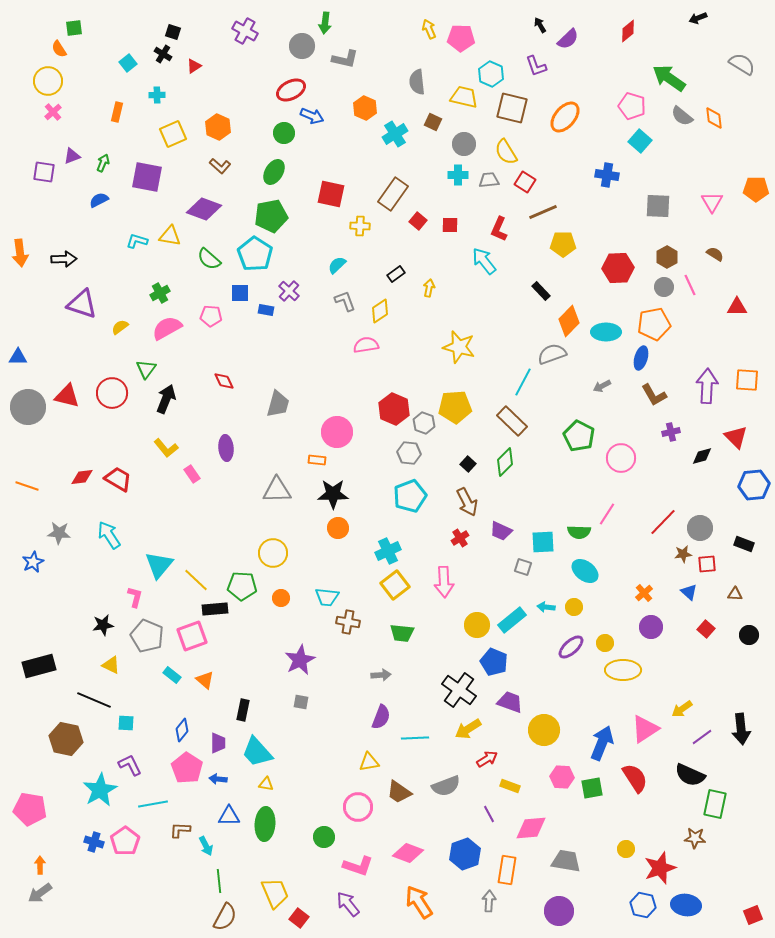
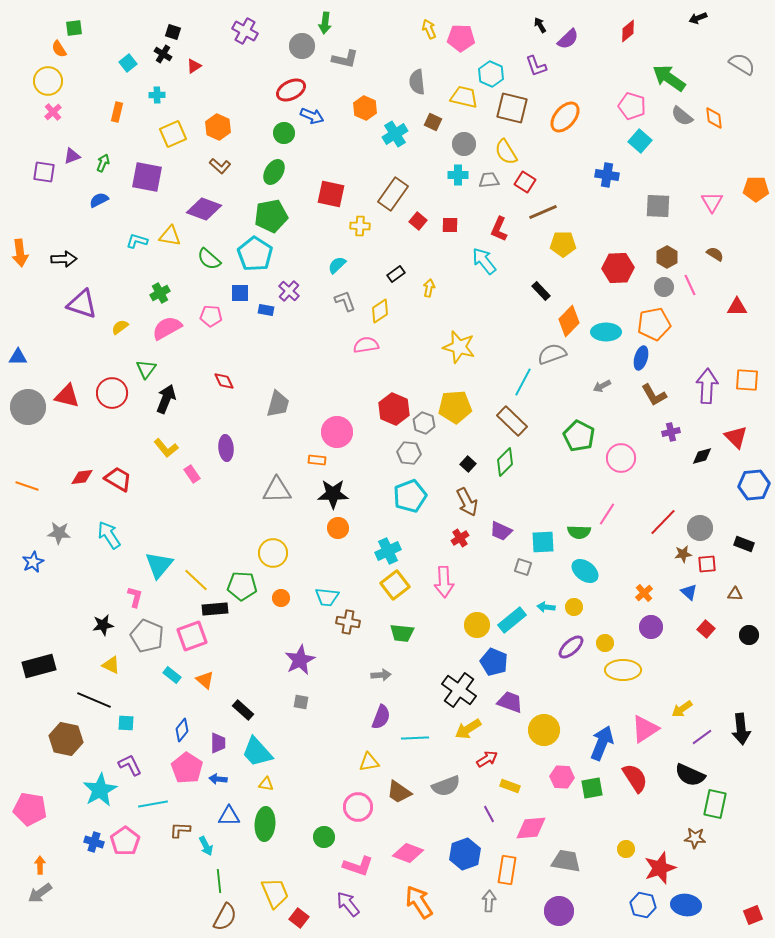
black rectangle at (243, 710): rotated 60 degrees counterclockwise
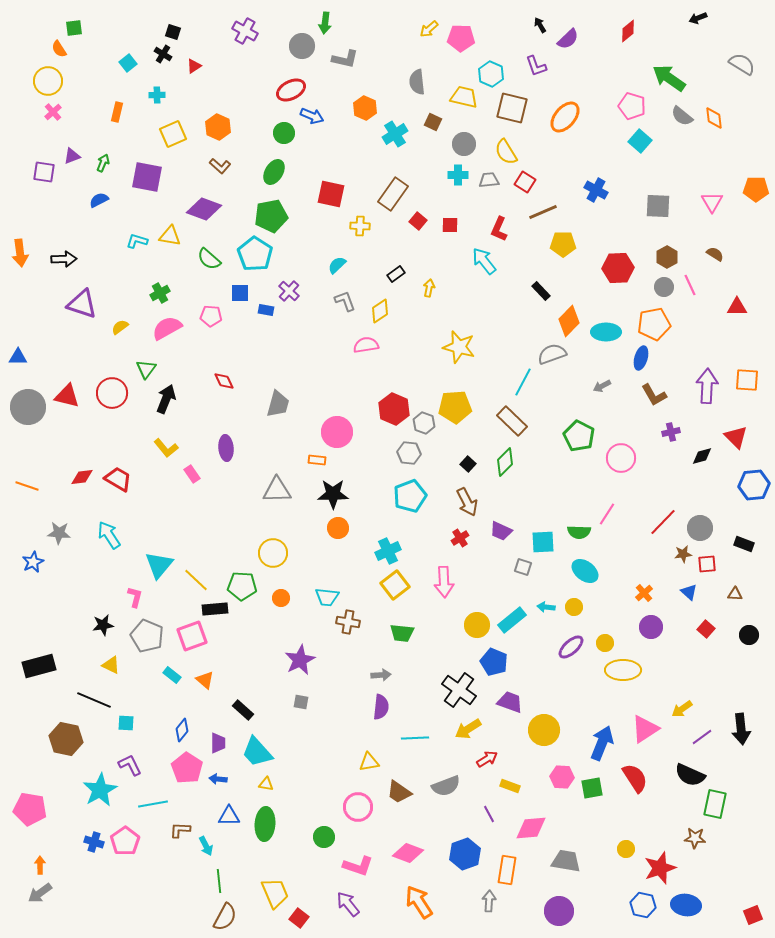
yellow arrow at (429, 29): rotated 108 degrees counterclockwise
blue cross at (607, 175): moved 11 px left, 15 px down; rotated 20 degrees clockwise
purple semicircle at (381, 717): moved 10 px up; rotated 15 degrees counterclockwise
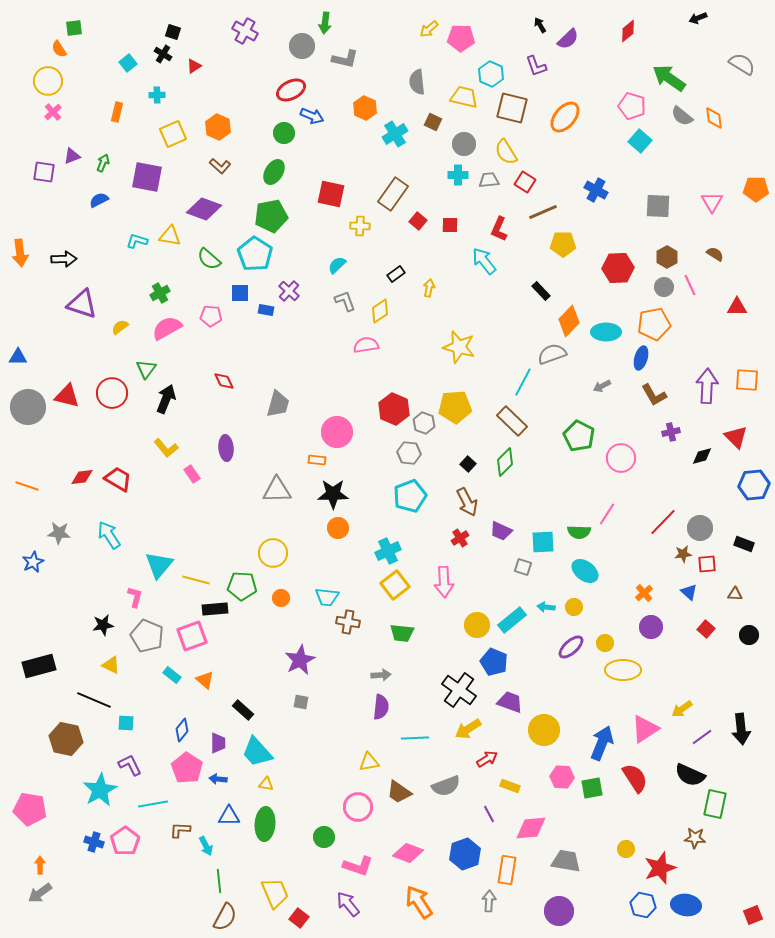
yellow line at (196, 580): rotated 28 degrees counterclockwise
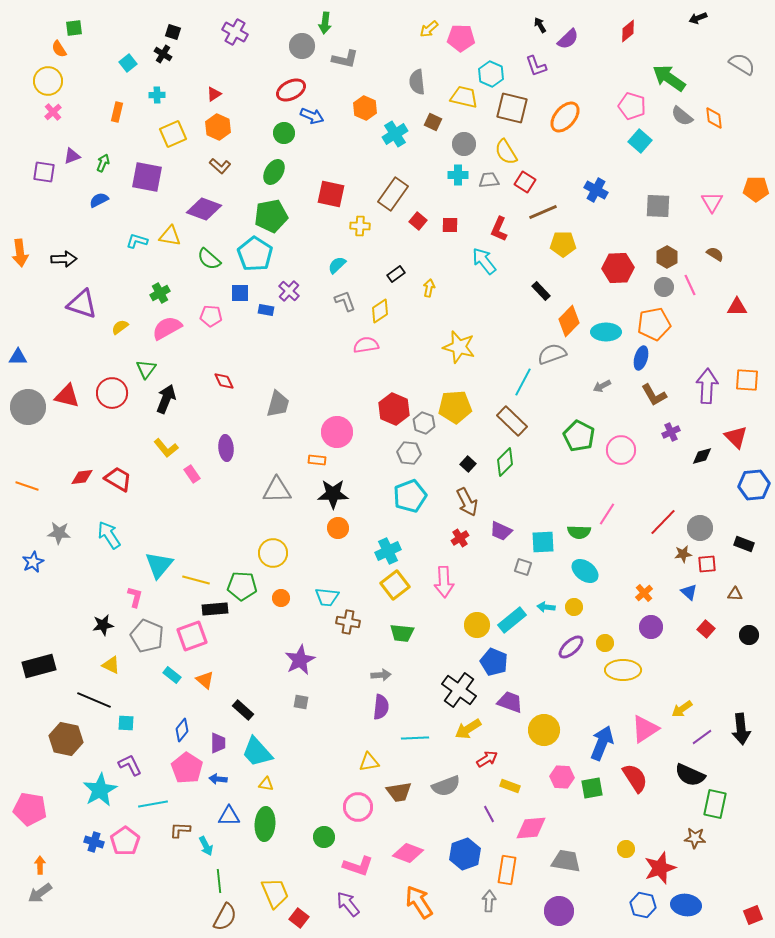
purple cross at (245, 31): moved 10 px left, 1 px down
red triangle at (194, 66): moved 20 px right, 28 px down
purple cross at (671, 432): rotated 12 degrees counterclockwise
pink circle at (621, 458): moved 8 px up
brown trapezoid at (399, 792): rotated 44 degrees counterclockwise
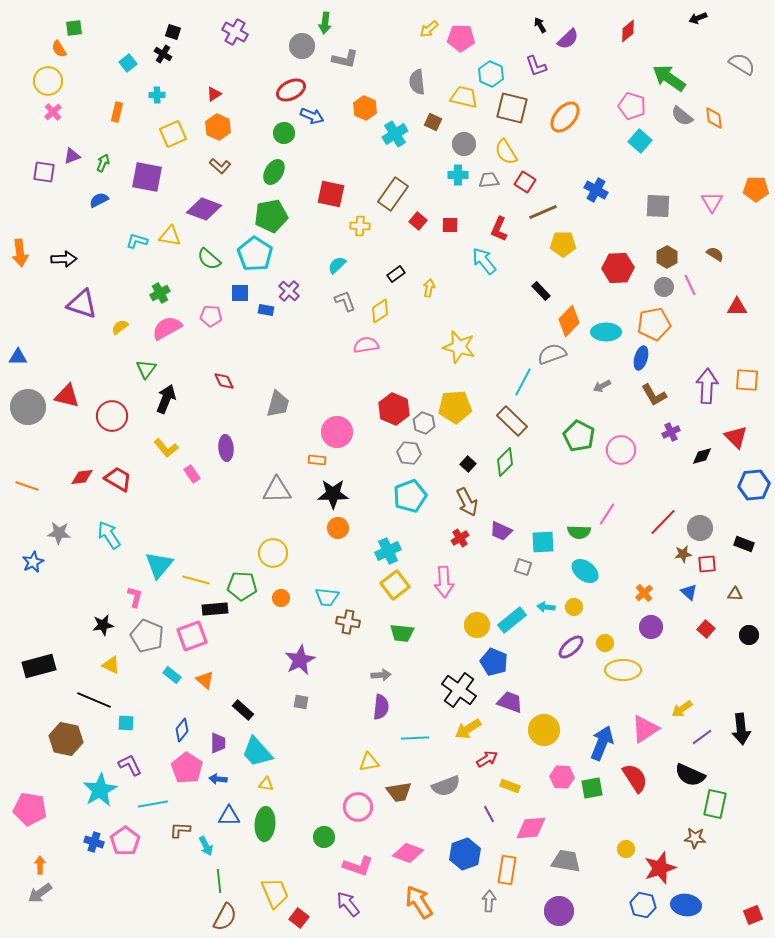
red circle at (112, 393): moved 23 px down
